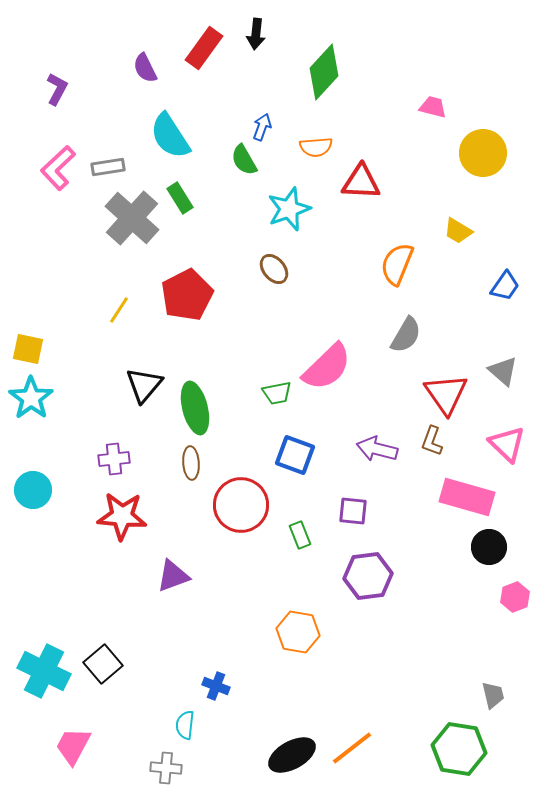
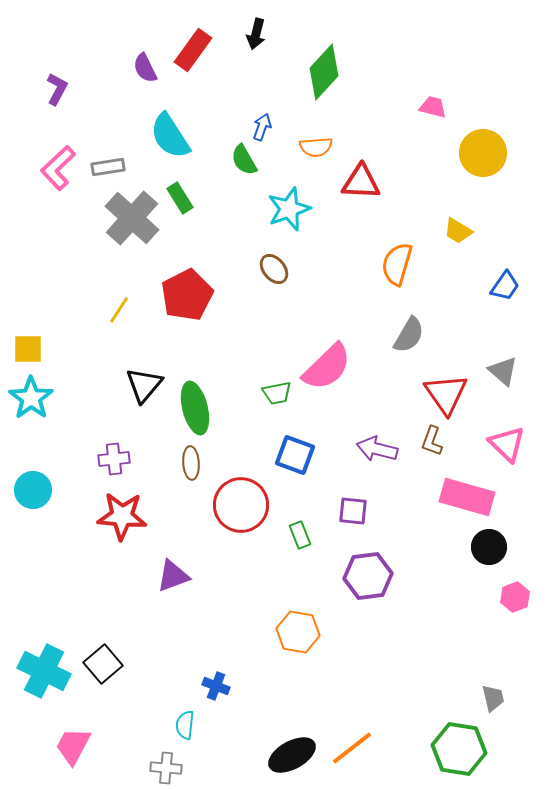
black arrow at (256, 34): rotated 8 degrees clockwise
red rectangle at (204, 48): moved 11 px left, 2 px down
orange semicircle at (397, 264): rotated 6 degrees counterclockwise
gray semicircle at (406, 335): moved 3 px right
yellow square at (28, 349): rotated 12 degrees counterclockwise
gray trapezoid at (493, 695): moved 3 px down
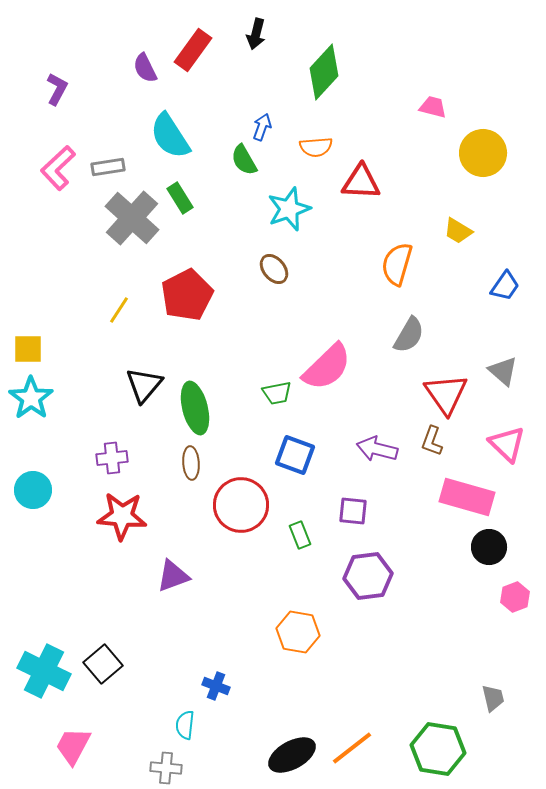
purple cross at (114, 459): moved 2 px left, 1 px up
green hexagon at (459, 749): moved 21 px left
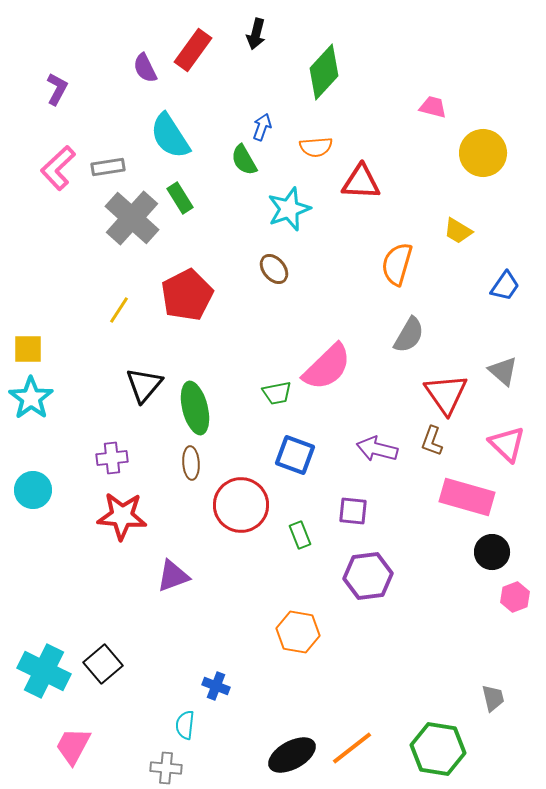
black circle at (489, 547): moved 3 px right, 5 px down
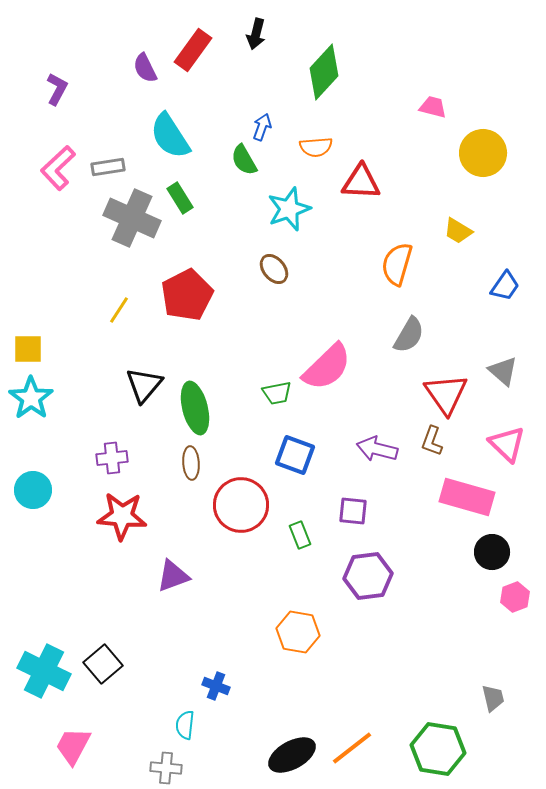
gray cross at (132, 218): rotated 18 degrees counterclockwise
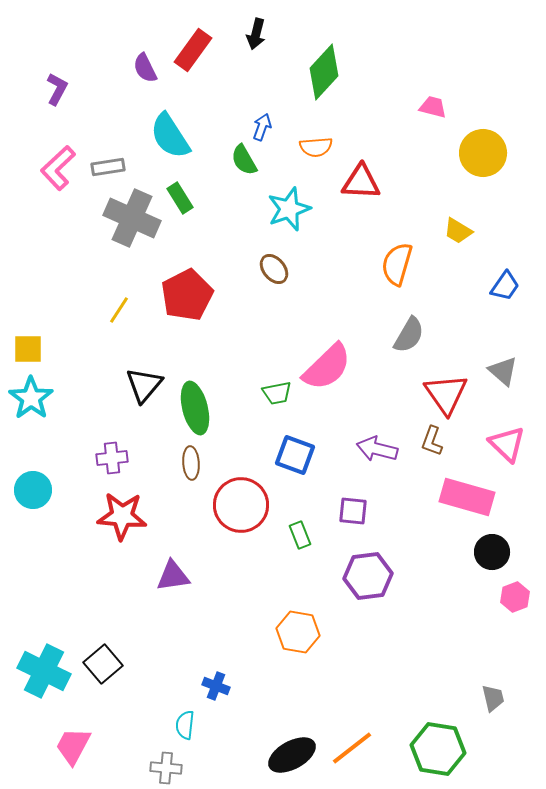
purple triangle at (173, 576): rotated 12 degrees clockwise
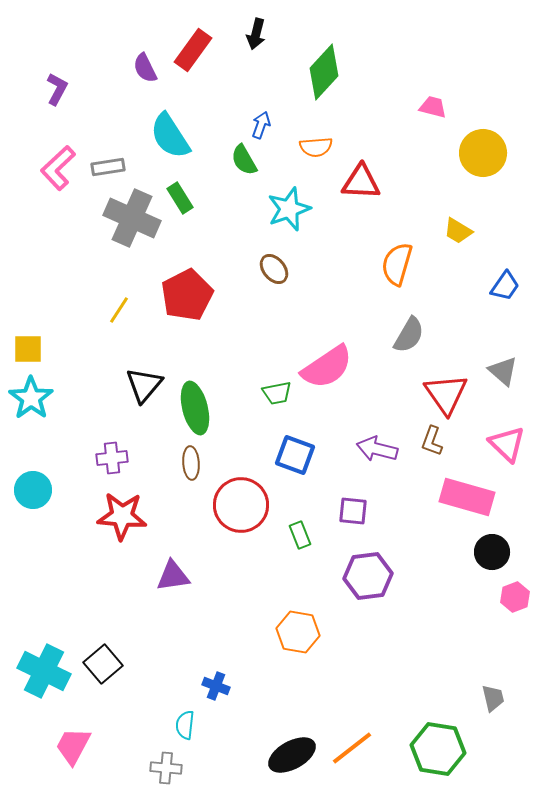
blue arrow at (262, 127): moved 1 px left, 2 px up
pink semicircle at (327, 367): rotated 10 degrees clockwise
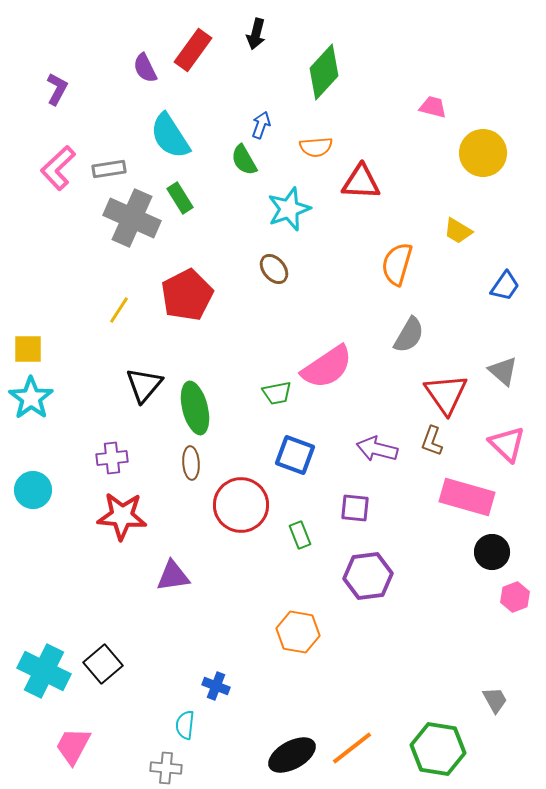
gray rectangle at (108, 167): moved 1 px right, 2 px down
purple square at (353, 511): moved 2 px right, 3 px up
gray trapezoid at (493, 698): moved 2 px right, 2 px down; rotated 16 degrees counterclockwise
